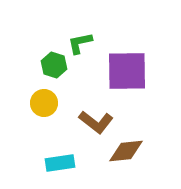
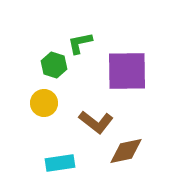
brown diamond: rotated 6 degrees counterclockwise
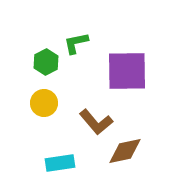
green L-shape: moved 4 px left
green hexagon: moved 8 px left, 3 px up; rotated 15 degrees clockwise
brown L-shape: rotated 12 degrees clockwise
brown diamond: moved 1 px left
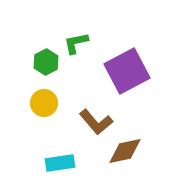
purple square: rotated 27 degrees counterclockwise
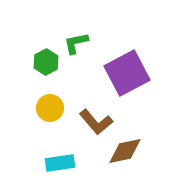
purple square: moved 2 px down
yellow circle: moved 6 px right, 5 px down
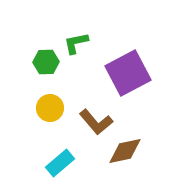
green hexagon: rotated 25 degrees clockwise
purple square: moved 1 px right
cyan rectangle: rotated 32 degrees counterclockwise
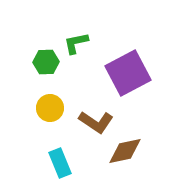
brown L-shape: rotated 16 degrees counterclockwise
cyan rectangle: rotated 72 degrees counterclockwise
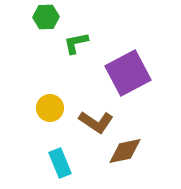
green hexagon: moved 45 px up
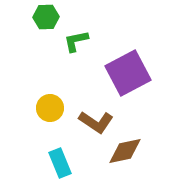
green L-shape: moved 2 px up
